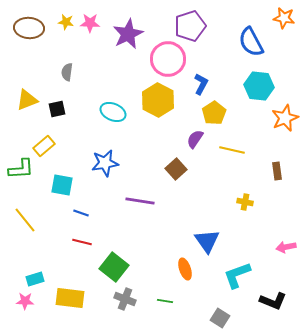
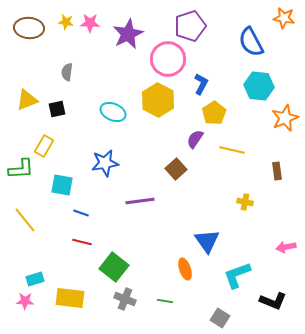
yellow rectangle at (44, 146): rotated 20 degrees counterclockwise
purple line at (140, 201): rotated 16 degrees counterclockwise
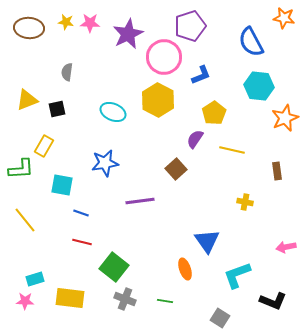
pink circle at (168, 59): moved 4 px left, 2 px up
blue L-shape at (201, 84): moved 9 px up; rotated 40 degrees clockwise
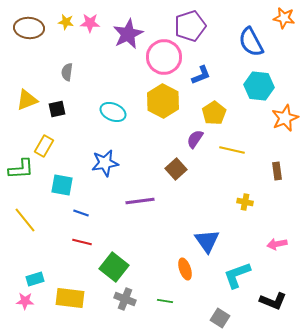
yellow hexagon at (158, 100): moved 5 px right, 1 px down
pink arrow at (286, 247): moved 9 px left, 3 px up
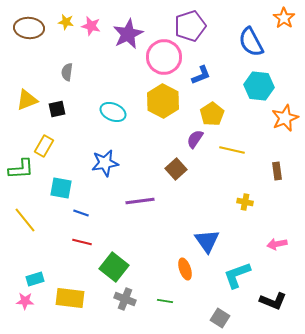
orange star at (284, 18): rotated 25 degrees clockwise
pink star at (90, 23): moved 1 px right, 3 px down; rotated 12 degrees clockwise
yellow pentagon at (214, 113): moved 2 px left, 1 px down
cyan square at (62, 185): moved 1 px left, 3 px down
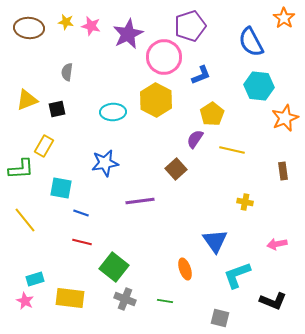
yellow hexagon at (163, 101): moved 7 px left, 1 px up
cyan ellipse at (113, 112): rotated 25 degrees counterclockwise
brown rectangle at (277, 171): moved 6 px right
blue triangle at (207, 241): moved 8 px right
pink star at (25, 301): rotated 24 degrees clockwise
gray square at (220, 318): rotated 18 degrees counterclockwise
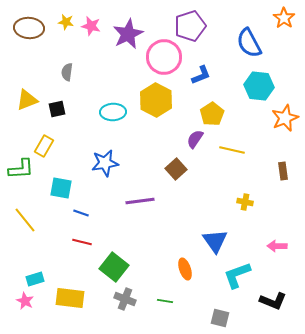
blue semicircle at (251, 42): moved 2 px left, 1 px down
pink arrow at (277, 244): moved 2 px down; rotated 12 degrees clockwise
